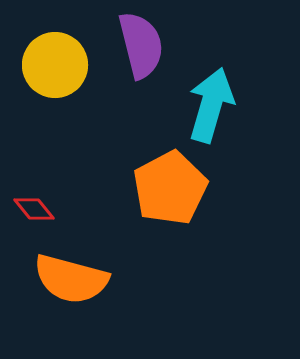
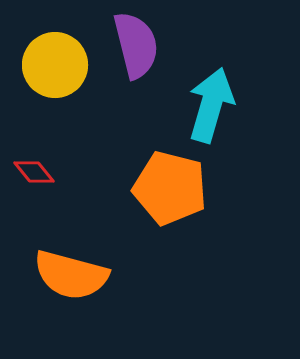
purple semicircle: moved 5 px left
orange pentagon: rotated 30 degrees counterclockwise
red diamond: moved 37 px up
orange semicircle: moved 4 px up
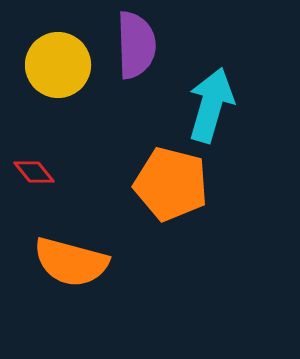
purple semicircle: rotated 12 degrees clockwise
yellow circle: moved 3 px right
orange pentagon: moved 1 px right, 4 px up
orange semicircle: moved 13 px up
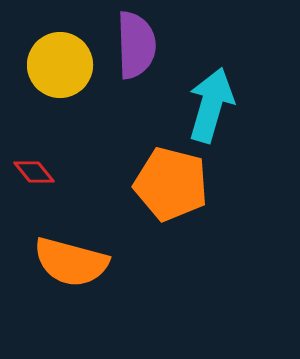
yellow circle: moved 2 px right
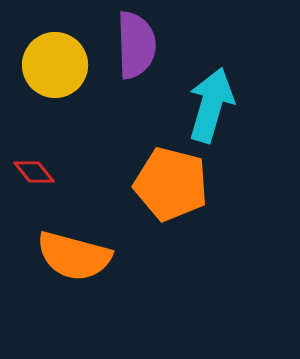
yellow circle: moved 5 px left
orange semicircle: moved 3 px right, 6 px up
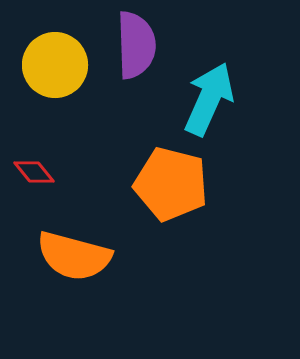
cyan arrow: moved 2 px left, 6 px up; rotated 8 degrees clockwise
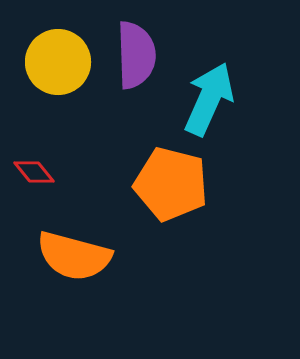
purple semicircle: moved 10 px down
yellow circle: moved 3 px right, 3 px up
